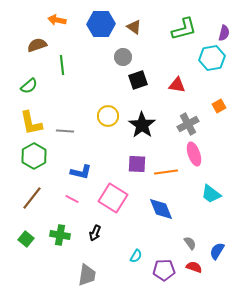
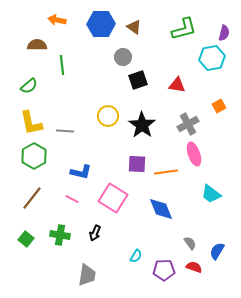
brown semicircle: rotated 18 degrees clockwise
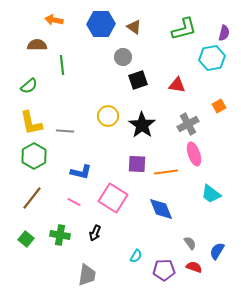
orange arrow: moved 3 px left
pink line: moved 2 px right, 3 px down
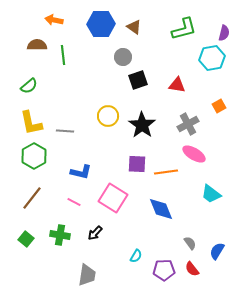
green line: moved 1 px right, 10 px up
pink ellipse: rotated 40 degrees counterclockwise
black arrow: rotated 21 degrees clockwise
red semicircle: moved 2 px left, 2 px down; rotated 147 degrees counterclockwise
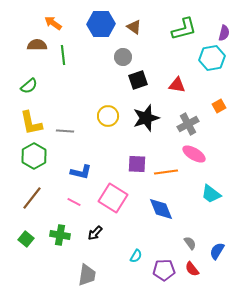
orange arrow: moved 1 px left, 3 px down; rotated 24 degrees clockwise
black star: moved 4 px right, 7 px up; rotated 20 degrees clockwise
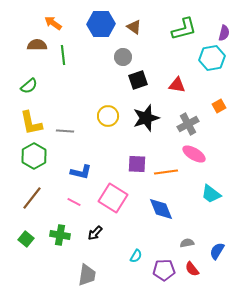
gray semicircle: moved 3 px left; rotated 64 degrees counterclockwise
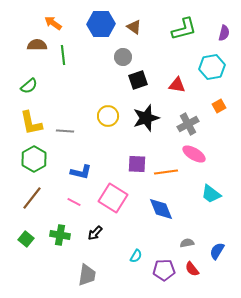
cyan hexagon: moved 9 px down
green hexagon: moved 3 px down
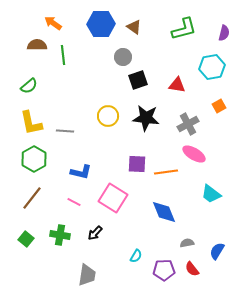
black star: rotated 24 degrees clockwise
blue diamond: moved 3 px right, 3 px down
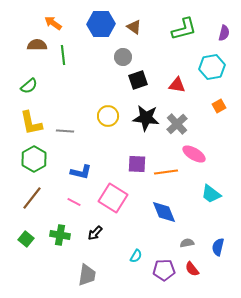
gray cross: moved 11 px left; rotated 15 degrees counterclockwise
blue semicircle: moved 1 px right, 4 px up; rotated 18 degrees counterclockwise
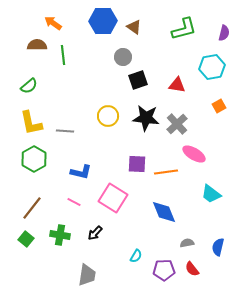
blue hexagon: moved 2 px right, 3 px up
brown line: moved 10 px down
